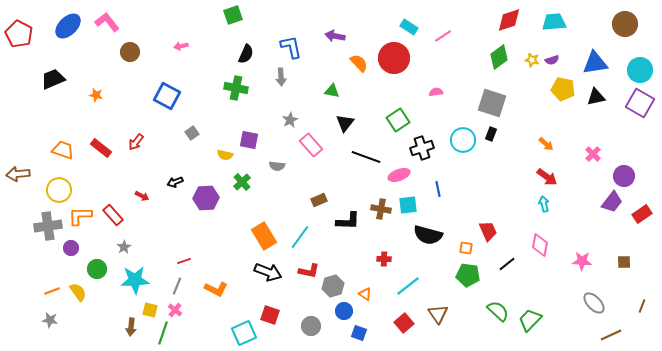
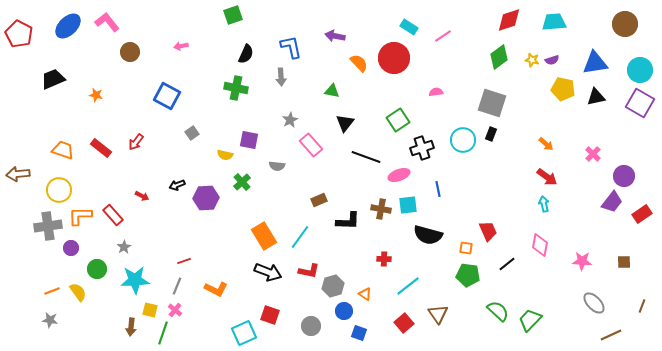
black arrow at (175, 182): moved 2 px right, 3 px down
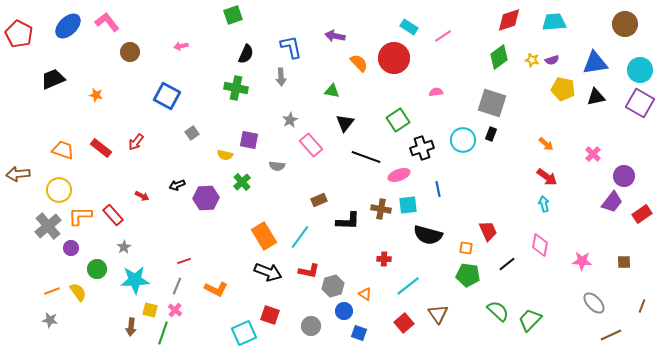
gray cross at (48, 226): rotated 32 degrees counterclockwise
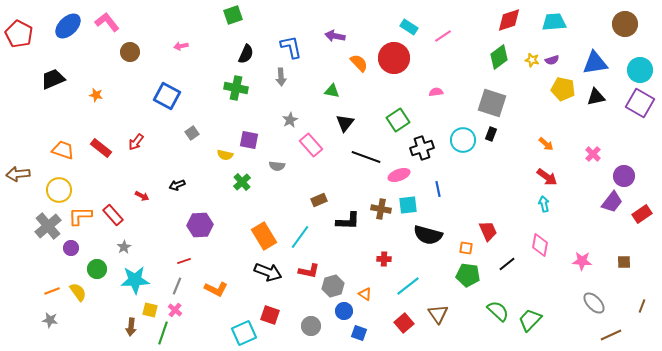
purple hexagon at (206, 198): moved 6 px left, 27 px down
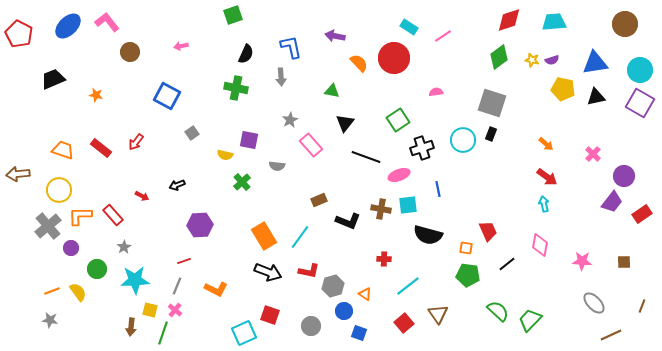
black L-shape at (348, 221): rotated 20 degrees clockwise
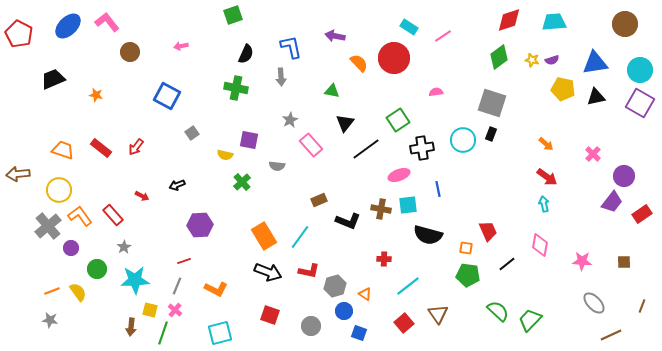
red arrow at (136, 142): moved 5 px down
black cross at (422, 148): rotated 10 degrees clockwise
black line at (366, 157): moved 8 px up; rotated 56 degrees counterclockwise
orange L-shape at (80, 216): rotated 55 degrees clockwise
gray hexagon at (333, 286): moved 2 px right
cyan square at (244, 333): moved 24 px left; rotated 10 degrees clockwise
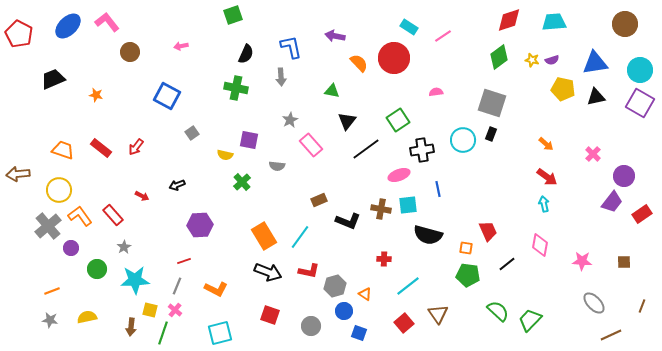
black triangle at (345, 123): moved 2 px right, 2 px up
black cross at (422, 148): moved 2 px down
yellow semicircle at (78, 292): moved 9 px right, 25 px down; rotated 66 degrees counterclockwise
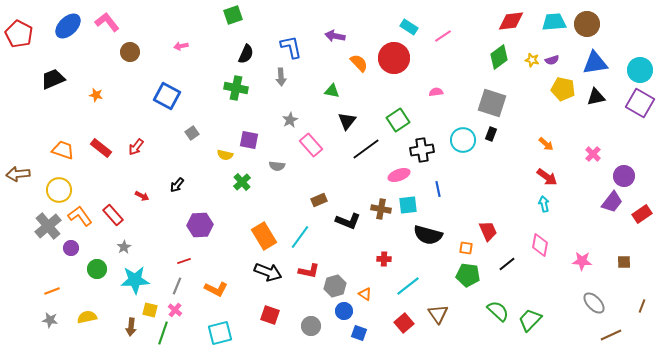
red diamond at (509, 20): moved 2 px right, 1 px down; rotated 12 degrees clockwise
brown circle at (625, 24): moved 38 px left
black arrow at (177, 185): rotated 28 degrees counterclockwise
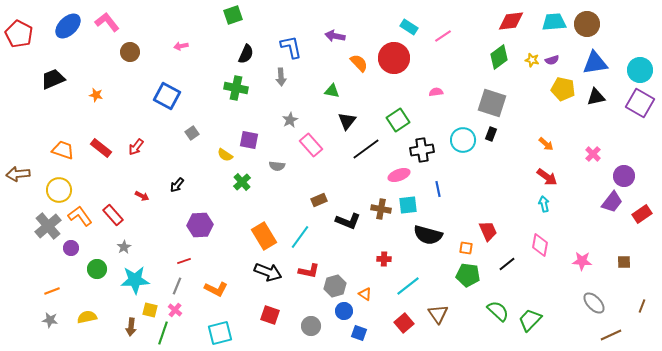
yellow semicircle at (225, 155): rotated 21 degrees clockwise
